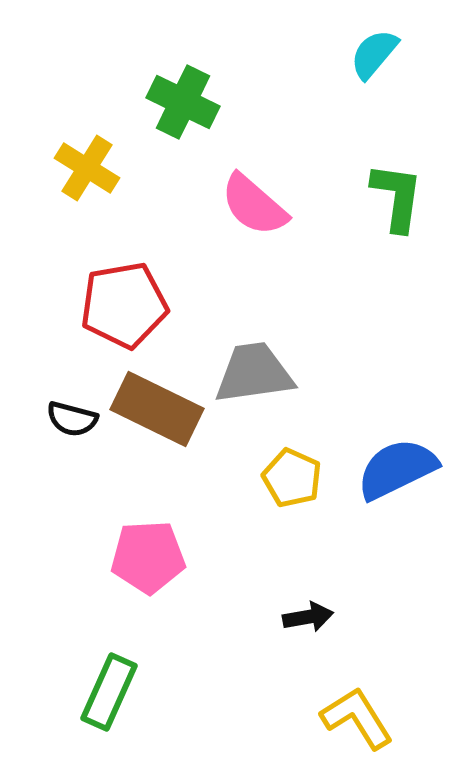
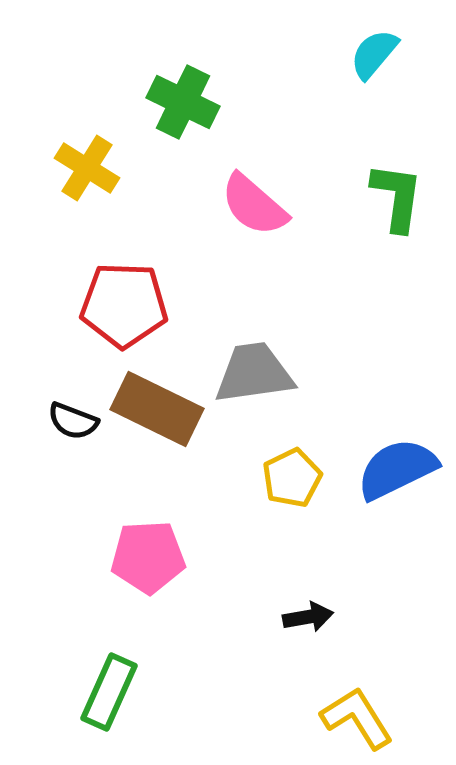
red pentagon: rotated 12 degrees clockwise
black semicircle: moved 1 px right, 2 px down; rotated 6 degrees clockwise
yellow pentagon: rotated 22 degrees clockwise
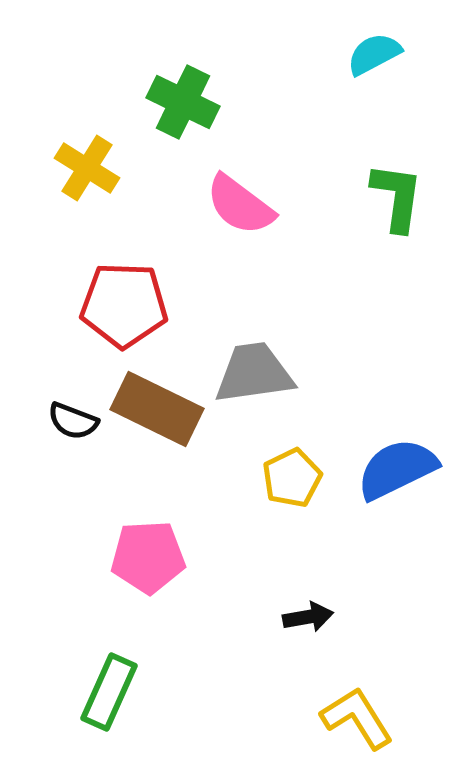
cyan semicircle: rotated 22 degrees clockwise
pink semicircle: moved 14 px left; rotated 4 degrees counterclockwise
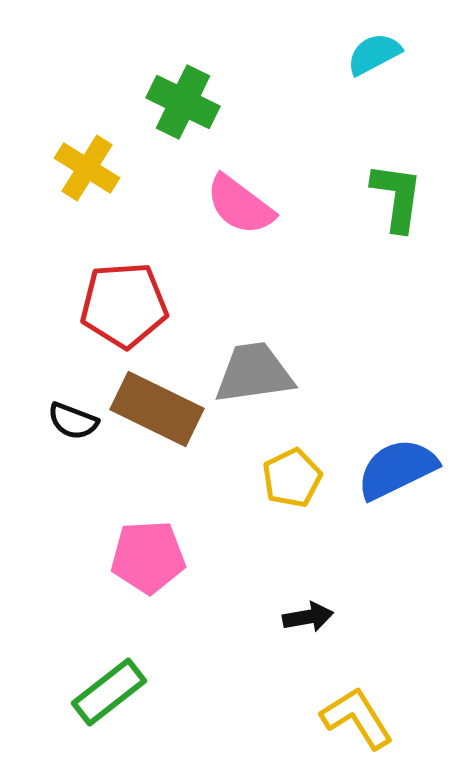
red pentagon: rotated 6 degrees counterclockwise
green rectangle: rotated 28 degrees clockwise
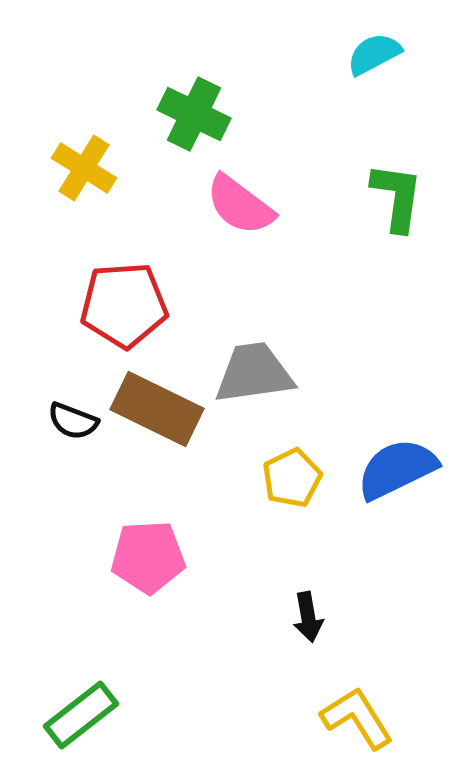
green cross: moved 11 px right, 12 px down
yellow cross: moved 3 px left
black arrow: rotated 90 degrees clockwise
green rectangle: moved 28 px left, 23 px down
